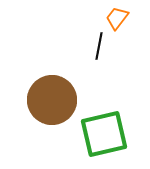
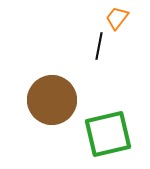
green square: moved 4 px right
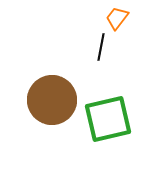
black line: moved 2 px right, 1 px down
green square: moved 15 px up
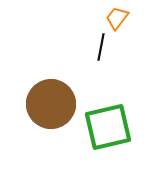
brown circle: moved 1 px left, 4 px down
green square: moved 8 px down
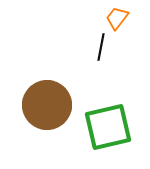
brown circle: moved 4 px left, 1 px down
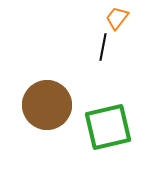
black line: moved 2 px right
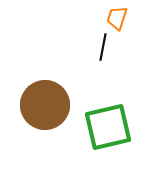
orange trapezoid: rotated 20 degrees counterclockwise
brown circle: moved 2 px left
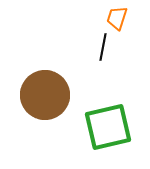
brown circle: moved 10 px up
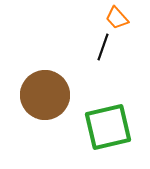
orange trapezoid: rotated 60 degrees counterclockwise
black line: rotated 8 degrees clockwise
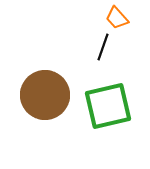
green square: moved 21 px up
